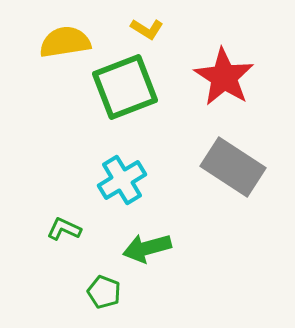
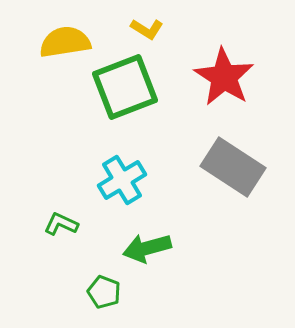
green L-shape: moved 3 px left, 5 px up
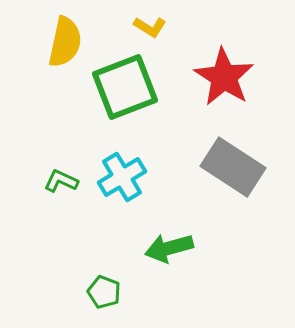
yellow L-shape: moved 3 px right, 2 px up
yellow semicircle: rotated 111 degrees clockwise
cyan cross: moved 3 px up
green L-shape: moved 43 px up
green arrow: moved 22 px right
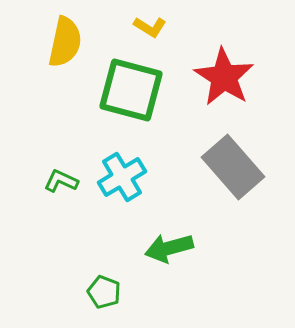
green square: moved 6 px right, 3 px down; rotated 36 degrees clockwise
gray rectangle: rotated 16 degrees clockwise
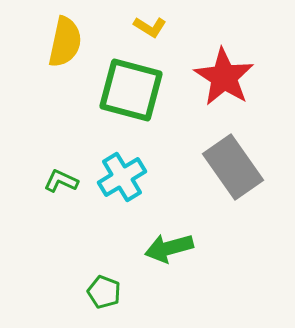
gray rectangle: rotated 6 degrees clockwise
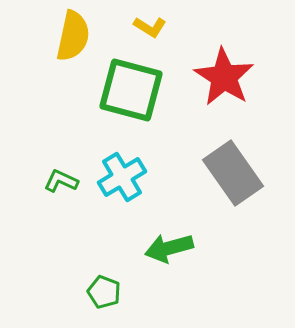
yellow semicircle: moved 8 px right, 6 px up
gray rectangle: moved 6 px down
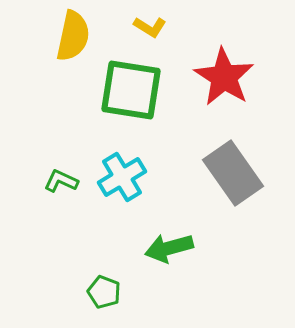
green square: rotated 6 degrees counterclockwise
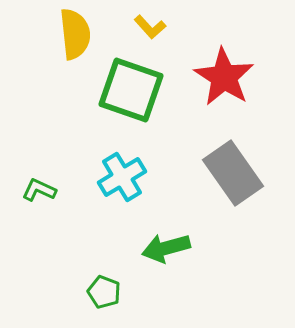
yellow L-shape: rotated 16 degrees clockwise
yellow semicircle: moved 2 px right, 2 px up; rotated 18 degrees counterclockwise
green square: rotated 10 degrees clockwise
green L-shape: moved 22 px left, 9 px down
green arrow: moved 3 px left
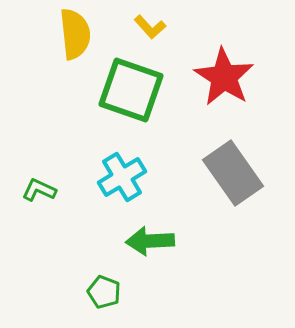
green arrow: moved 16 px left, 7 px up; rotated 12 degrees clockwise
